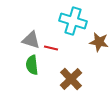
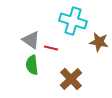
gray triangle: rotated 18 degrees clockwise
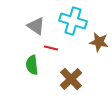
gray triangle: moved 5 px right, 14 px up
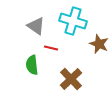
brown star: moved 2 px down; rotated 12 degrees clockwise
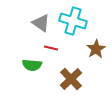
gray triangle: moved 5 px right, 3 px up
brown star: moved 3 px left, 5 px down; rotated 18 degrees clockwise
green semicircle: rotated 78 degrees counterclockwise
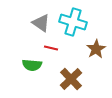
cyan cross: moved 1 px down
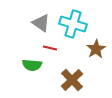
cyan cross: moved 2 px down
red line: moved 1 px left
brown cross: moved 1 px right, 1 px down
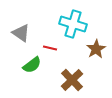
gray triangle: moved 20 px left, 10 px down
green semicircle: rotated 42 degrees counterclockwise
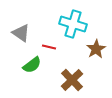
red line: moved 1 px left, 1 px up
